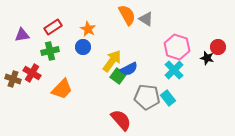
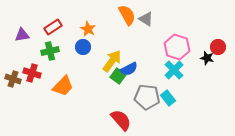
red cross: rotated 12 degrees counterclockwise
orange trapezoid: moved 1 px right, 3 px up
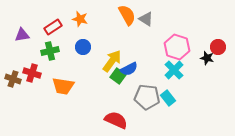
orange star: moved 8 px left, 10 px up; rotated 14 degrees counterclockwise
orange trapezoid: rotated 55 degrees clockwise
red semicircle: moved 5 px left; rotated 25 degrees counterclockwise
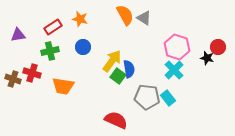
orange semicircle: moved 2 px left
gray triangle: moved 2 px left, 1 px up
purple triangle: moved 4 px left
blue semicircle: rotated 72 degrees counterclockwise
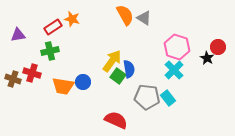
orange star: moved 8 px left
blue circle: moved 35 px down
black star: rotated 16 degrees clockwise
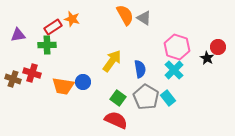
green cross: moved 3 px left, 6 px up; rotated 12 degrees clockwise
blue semicircle: moved 11 px right
green square: moved 22 px down
gray pentagon: moved 1 px left; rotated 25 degrees clockwise
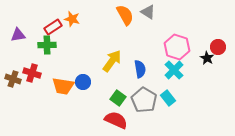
gray triangle: moved 4 px right, 6 px up
gray pentagon: moved 2 px left, 3 px down
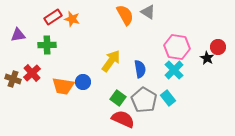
red rectangle: moved 10 px up
pink hexagon: rotated 10 degrees counterclockwise
yellow arrow: moved 1 px left
red cross: rotated 30 degrees clockwise
red semicircle: moved 7 px right, 1 px up
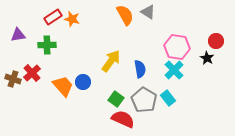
red circle: moved 2 px left, 6 px up
orange trapezoid: rotated 140 degrees counterclockwise
green square: moved 2 px left, 1 px down
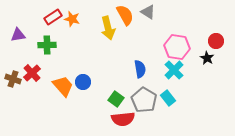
yellow arrow: moved 3 px left, 33 px up; rotated 130 degrees clockwise
red semicircle: rotated 150 degrees clockwise
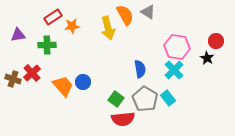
orange star: moved 7 px down; rotated 21 degrees counterclockwise
gray pentagon: moved 1 px right, 1 px up
